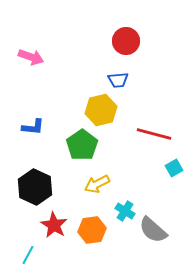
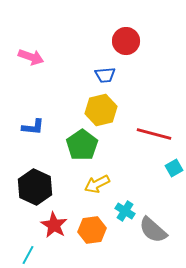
blue trapezoid: moved 13 px left, 5 px up
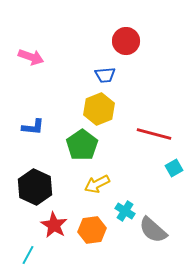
yellow hexagon: moved 2 px left, 1 px up; rotated 8 degrees counterclockwise
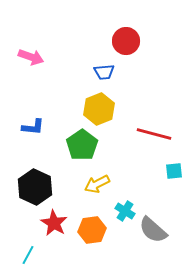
blue trapezoid: moved 1 px left, 3 px up
cyan square: moved 3 px down; rotated 24 degrees clockwise
red star: moved 2 px up
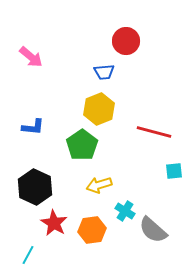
pink arrow: rotated 20 degrees clockwise
red line: moved 2 px up
yellow arrow: moved 2 px right, 1 px down; rotated 10 degrees clockwise
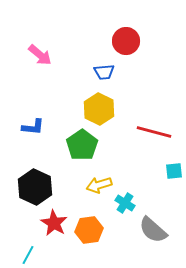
pink arrow: moved 9 px right, 2 px up
yellow hexagon: rotated 12 degrees counterclockwise
cyan cross: moved 8 px up
orange hexagon: moved 3 px left
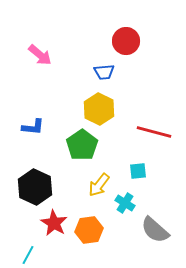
cyan square: moved 36 px left
yellow arrow: rotated 35 degrees counterclockwise
gray semicircle: moved 2 px right
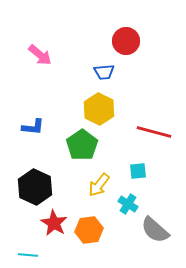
cyan cross: moved 3 px right, 1 px down
cyan line: rotated 66 degrees clockwise
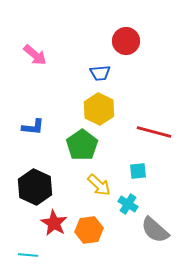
pink arrow: moved 5 px left
blue trapezoid: moved 4 px left, 1 px down
yellow arrow: rotated 85 degrees counterclockwise
